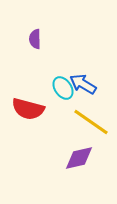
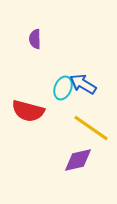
cyan ellipse: rotated 55 degrees clockwise
red semicircle: moved 2 px down
yellow line: moved 6 px down
purple diamond: moved 1 px left, 2 px down
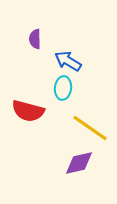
blue arrow: moved 15 px left, 23 px up
cyan ellipse: rotated 15 degrees counterclockwise
yellow line: moved 1 px left
purple diamond: moved 1 px right, 3 px down
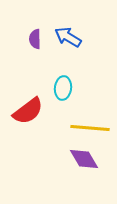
blue arrow: moved 24 px up
red semicircle: rotated 52 degrees counterclockwise
yellow line: rotated 30 degrees counterclockwise
purple diamond: moved 5 px right, 4 px up; rotated 72 degrees clockwise
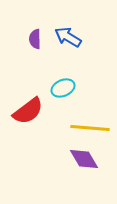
cyan ellipse: rotated 60 degrees clockwise
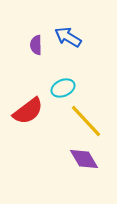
purple semicircle: moved 1 px right, 6 px down
yellow line: moved 4 px left, 7 px up; rotated 42 degrees clockwise
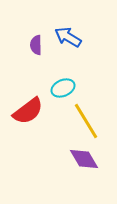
yellow line: rotated 12 degrees clockwise
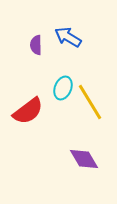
cyan ellipse: rotated 45 degrees counterclockwise
yellow line: moved 4 px right, 19 px up
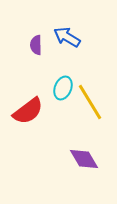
blue arrow: moved 1 px left
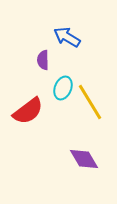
purple semicircle: moved 7 px right, 15 px down
